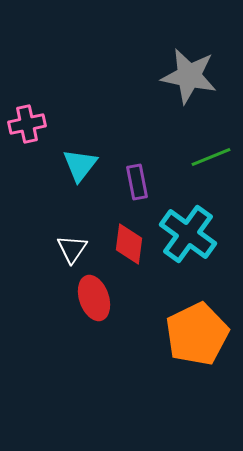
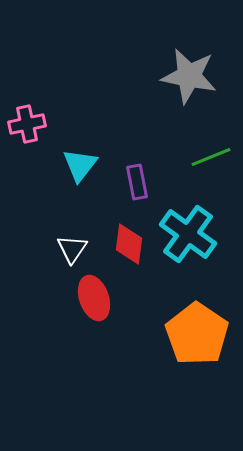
orange pentagon: rotated 12 degrees counterclockwise
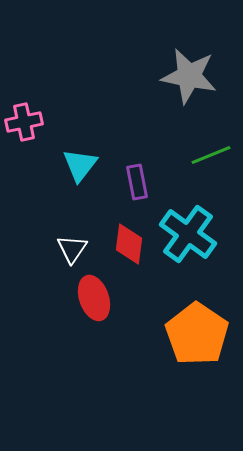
pink cross: moved 3 px left, 2 px up
green line: moved 2 px up
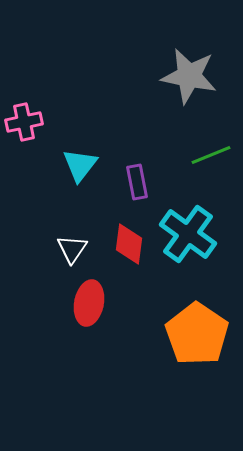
red ellipse: moved 5 px left, 5 px down; rotated 30 degrees clockwise
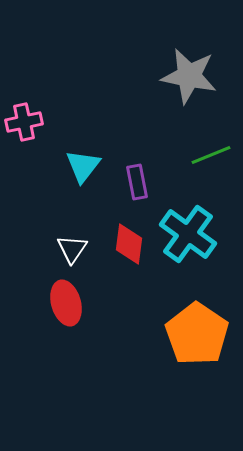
cyan triangle: moved 3 px right, 1 px down
red ellipse: moved 23 px left; rotated 27 degrees counterclockwise
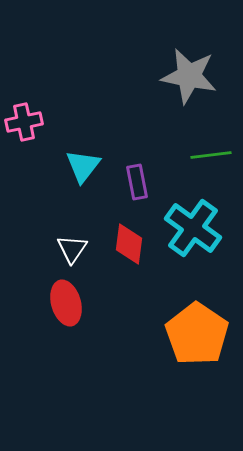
green line: rotated 15 degrees clockwise
cyan cross: moved 5 px right, 6 px up
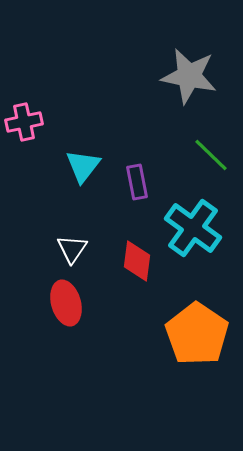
green line: rotated 51 degrees clockwise
red diamond: moved 8 px right, 17 px down
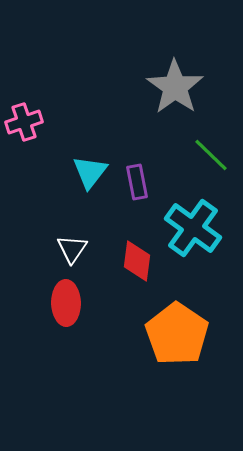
gray star: moved 14 px left, 11 px down; rotated 24 degrees clockwise
pink cross: rotated 6 degrees counterclockwise
cyan triangle: moved 7 px right, 6 px down
red ellipse: rotated 15 degrees clockwise
orange pentagon: moved 20 px left
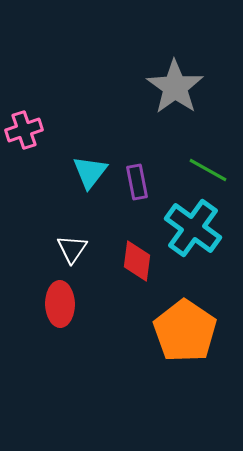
pink cross: moved 8 px down
green line: moved 3 px left, 15 px down; rotated 15 degrees counterclockwise
red ellipse: moved 6 px left, 1 px down
orange pentagon: moved 8 px right, 3 px up
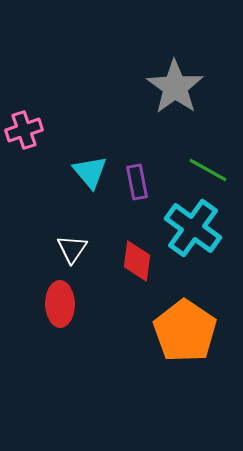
cyan triangle: rotated 18 degrees counterclockwise
